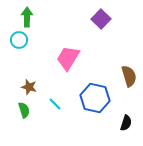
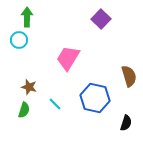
green semicircle: rotated 35 degrees clockwise
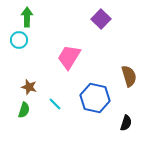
pink trapezoid: moved 1 px right, 1 px up
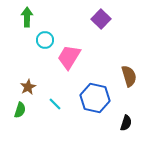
cyan circle: moved 26 px right
brown star: moved 1 px left; rotated 28 degrees clockwise
green semicircle: moved 4 px left
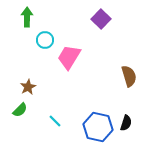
blue hexagon: moved 3 px right, 29 px down
cyan line: moved 17 px down
green semicircle: rotated 28 degrees clockwise
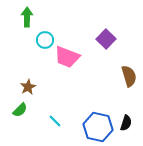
purple square: moved 5 px right, 20 px down
pink trapezoid: moved 2 px left; rotated 100 degrees counterclockwise
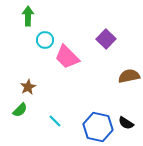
green arrow: moved 1 px right, 1 px up
pink trapezoid: rotated 24 degrees clockwise
brown semicircle: rotated 85 degrees counterclockwise
black semicircle: rotated 105 degrees clockwise
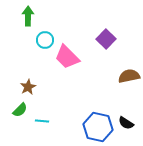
cyan line: moved 13 px left; rotated 40 degrees counterclockwise
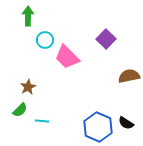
blue hexagon: rotated 12 degrees clockwise
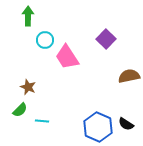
pink trapezoid: rotated 12 degrees clockwise
brown star: rotated 21 degrees counterclockwise
black semicircle: moved 1 px down
